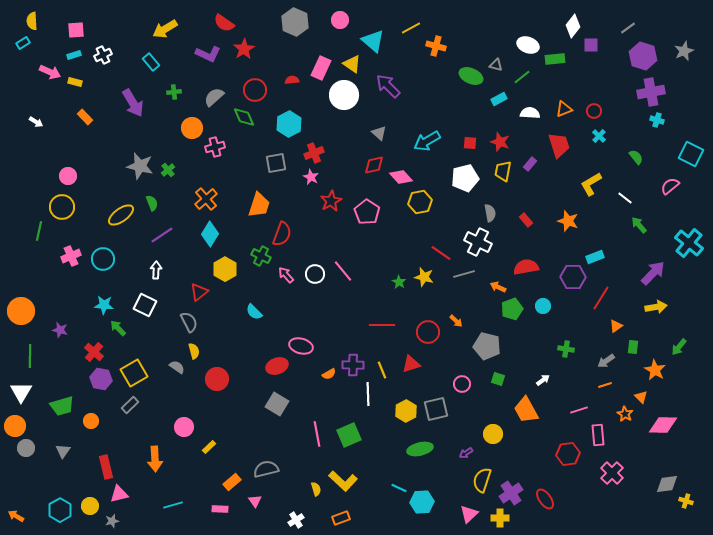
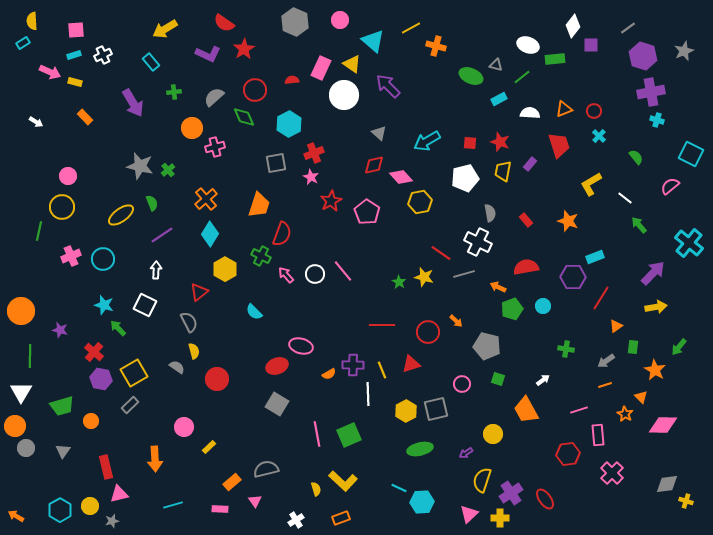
cyan star at (104, 305): rotated 12 degrees clockwise
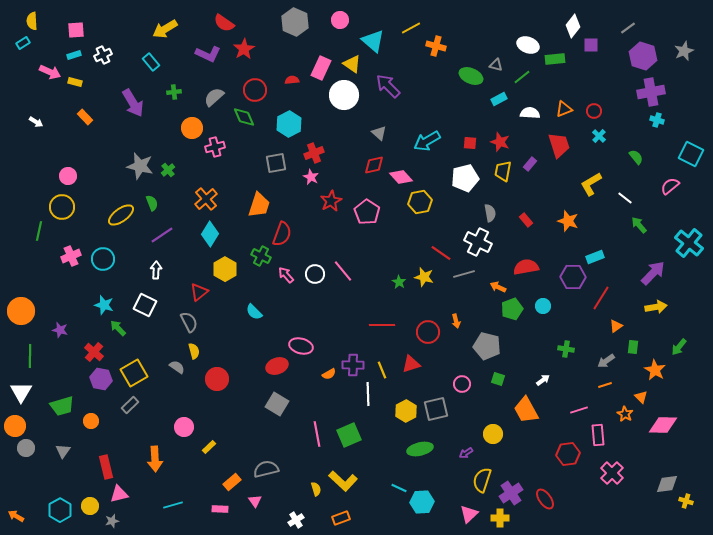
orange arrow at (456, 321): rotated 32 degrees clockwise
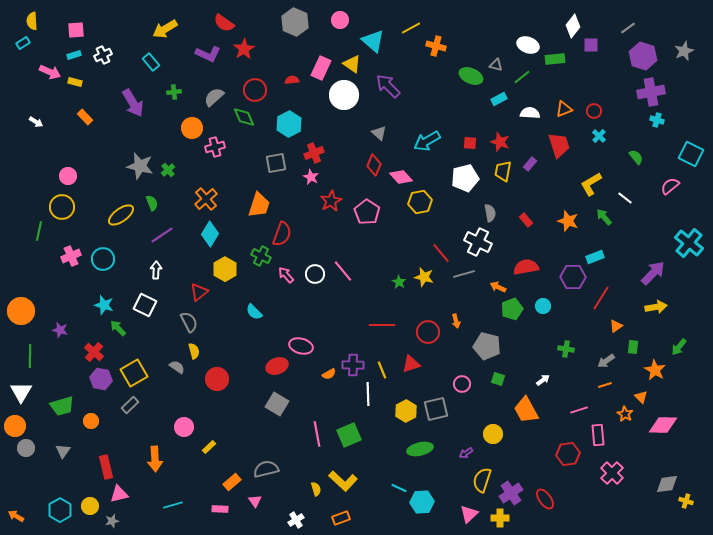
red diamond at (374, 165): rotated 55 degrees counterclockwise
green arrow at (639, 225): moved 35 px left, 8 px up
red line at (441, 253): rotated 15 degrees clockwise
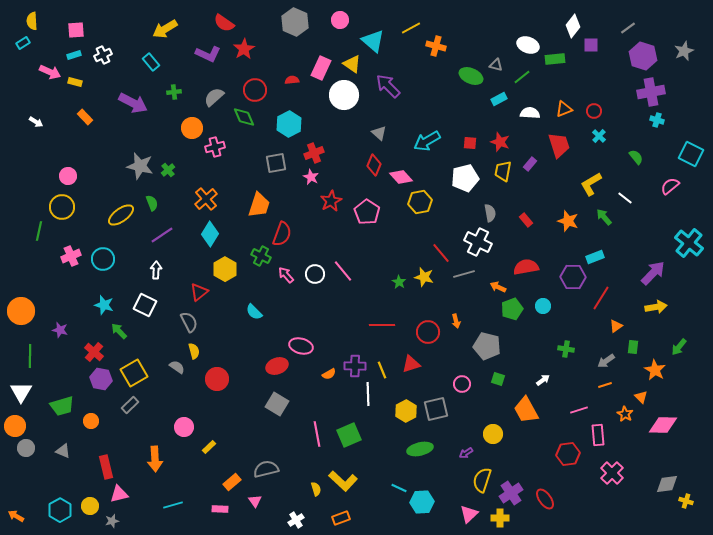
purple arrow at (133, 103): rotated 32 degrees counterclockwise
green arrow at (118, 328): moved 1 px right, 3 px down
purple cross at (353, 365): moved 2 px right, 1 px down
gray triangle at (63, 451): rotated 42 degrees counterclockwise
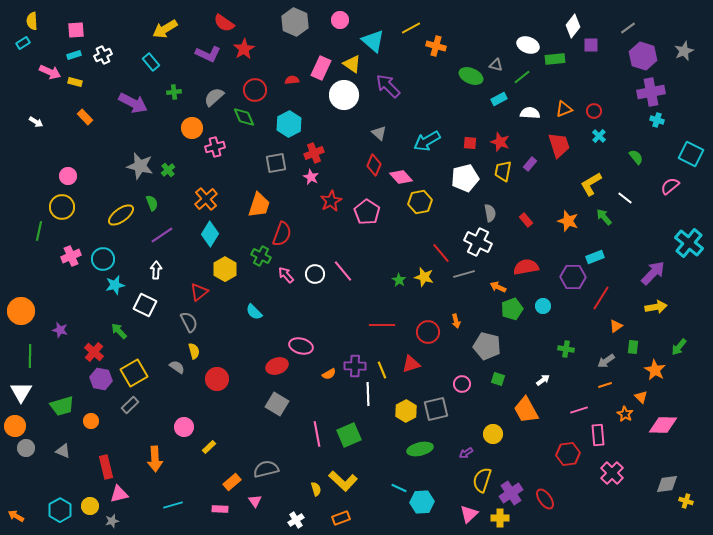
green star at (399, 282): moved 2 px up
cyan star at (104, 305): moved 11 px right, 20 px up; rotated 30 degrees counterclockwise
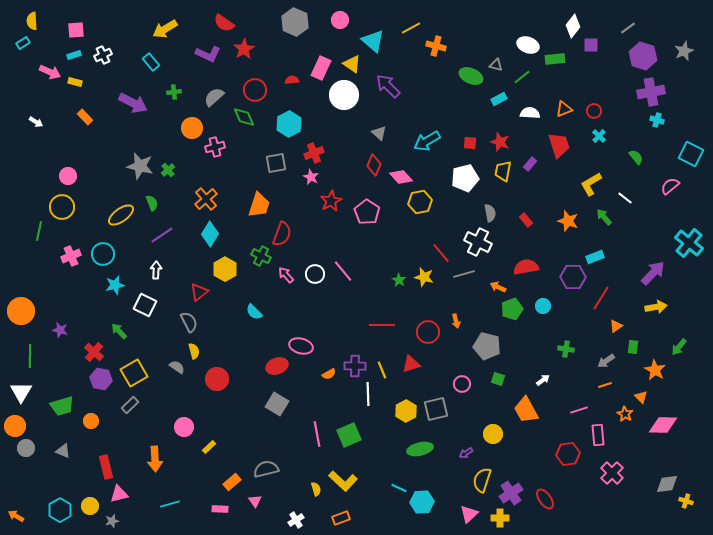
cyan circle at (103, 259): moved 5 px up
cyan line at (173, 505): moved 3 px left, 1 px up
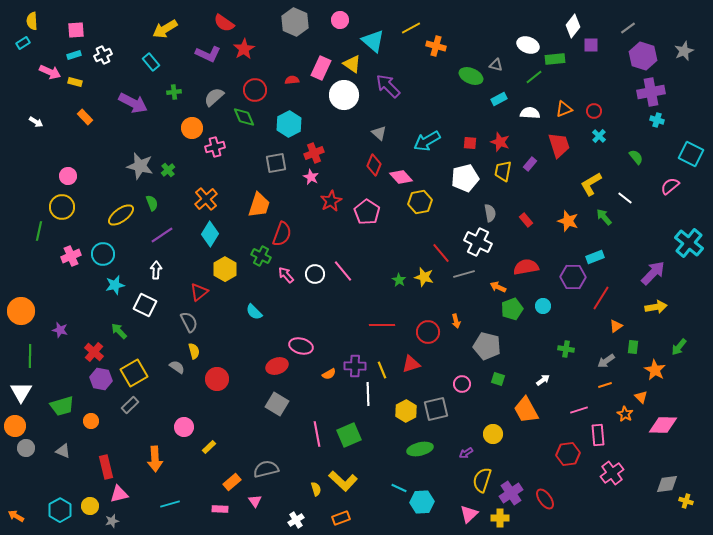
green line at (522, 77): moved 12 px right
pink cross at (612, 473): rotated 10 degrees clockwise
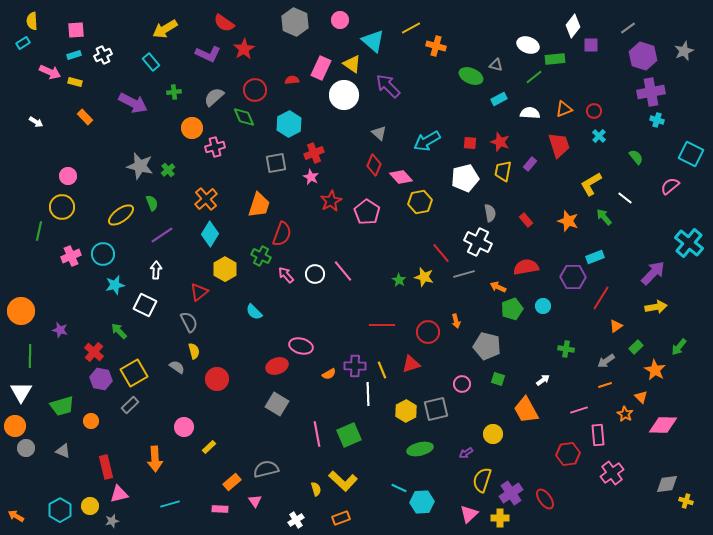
green rectangle at (633, 347): moved 3 px right; rotated 40 degrees clockwise
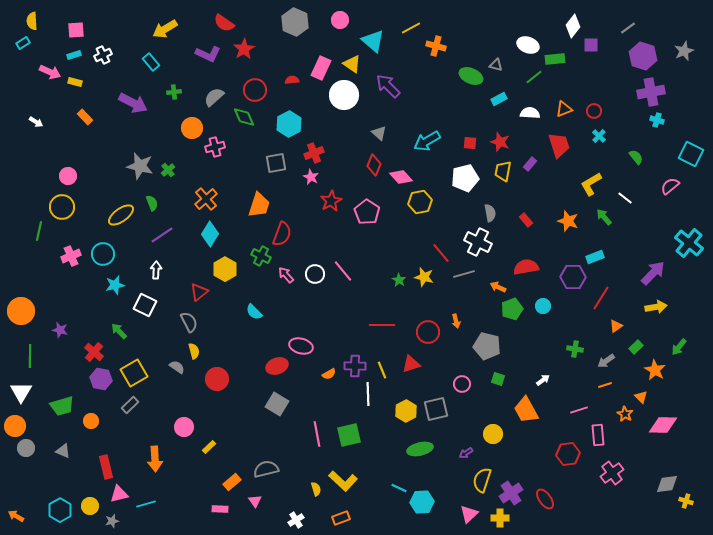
green cross at (566, 349): moved 9 px right
green square at (349, 435): rotated 10 degrees clockwise
cyan line at (170, 504): moved 24 px left
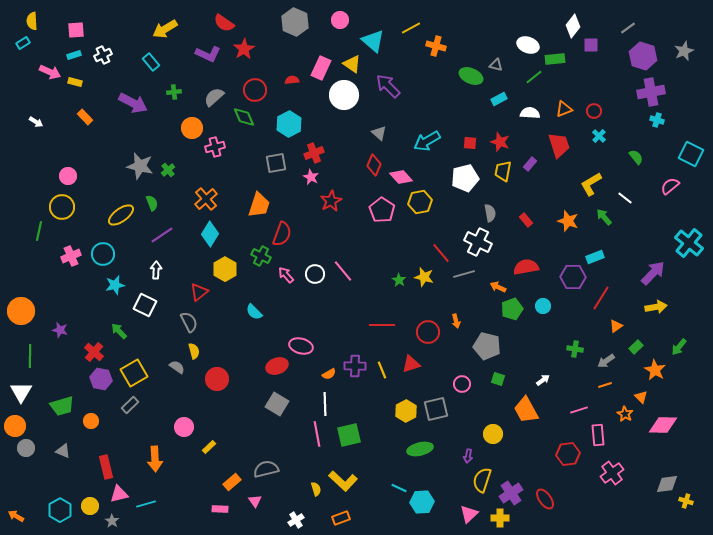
pink pentagon at (367, 212): moved 15 px right, 2 px up
white line at (368, 394): moved 43 px left, 10 px down
purple arrow at (466, 453): moved 2 px right, 3 px down; rotated 48 degrees counterclockwise
gray star at (112, 521): rotated 24 degrees counterclockwise
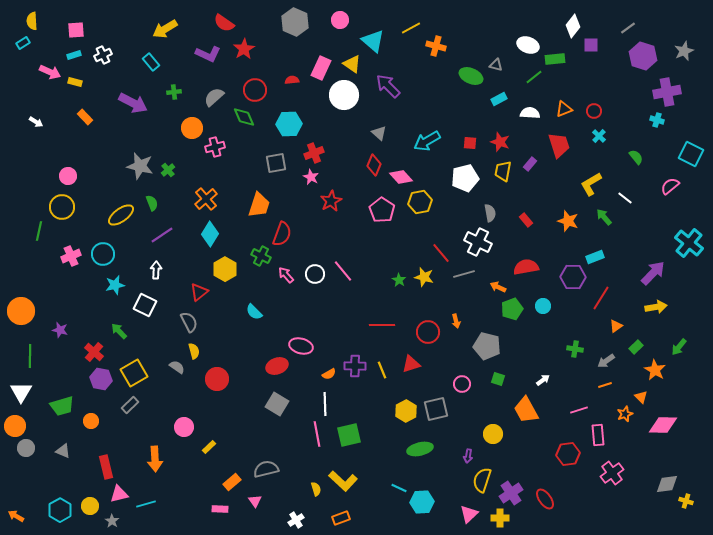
purple cross at (651, 92): moved 16 px right
cyan hexagon at (289, 124): rotated 25 degrees clockwise
orange star at (625, 414): rotated 21 degrees clockwise
